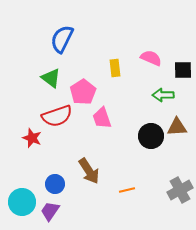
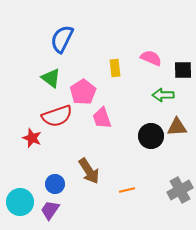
cyan circle: moved 2 px left
purple trapezoid: moved 1 px up
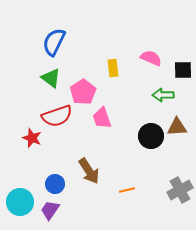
blue semicircle: moved 8 px left, 3 px down
yellow rectangle: moved 2 px left
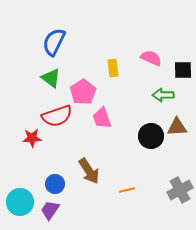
red star: rotated 24 degrees counterclockwise
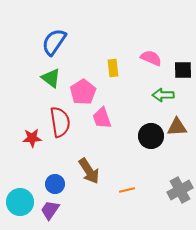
blue semicircle: rotated 8 degrees clockwise
red semicircle: moved 3 px right, 6 px down; rotated 80 degrees counterclockwise
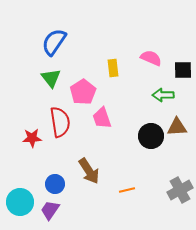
green triangle: rotated 15 degrees clockwise
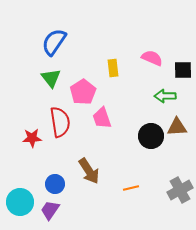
pink semicircle: moved 1 px right
green arrow: moved 2 px right, 1 px down
orange line: moved 4 px right, 2 px up
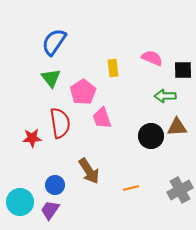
red semicircle: moved 1 px down
blue circle: moved 1 px down
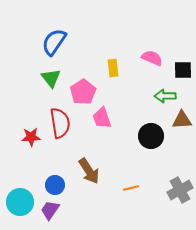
brown triangle: moved 5 px right, 7 px up
red star: moved 1 px left, 1 px up
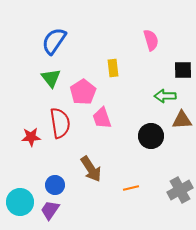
blue semicircle: moved 1 px up
pink semicircle: moved 1 px left, 18 px up; rotated 50 degrees clockwise
brown arrow: moved 2 px right, 2 px up
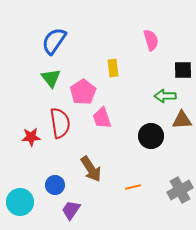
orange line: moved 2 px right, 1 px up
purple trapezoid: moved 21 px right
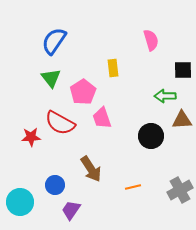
red semicircle: rotated 128 degrees clockwise
